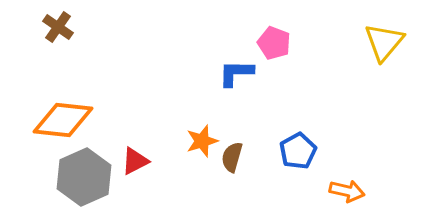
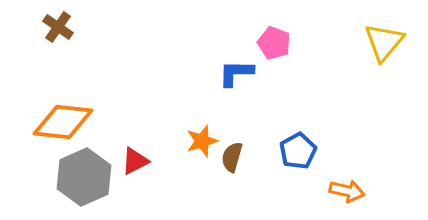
orange diamond: moved 2 px down
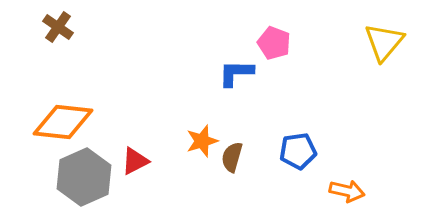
blue pentagon: rotated 21 degrees clockwise
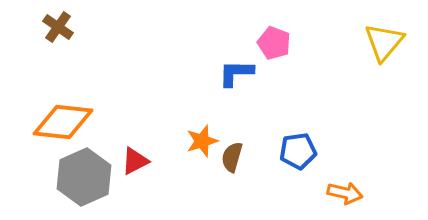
orange arrow: moved 2 px left, 2 px down
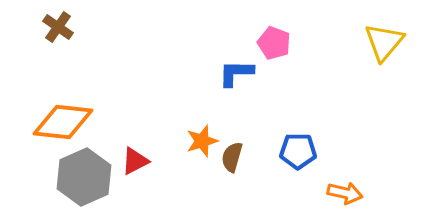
blue pentagon: rotated 9 degrees clockwise
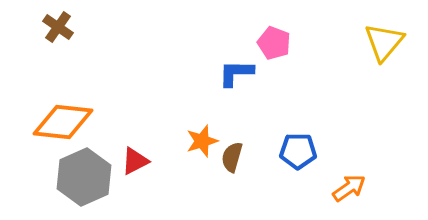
orange arrow: moved 4 px right, 5 px up; rotated 48 degrees counterclockwise
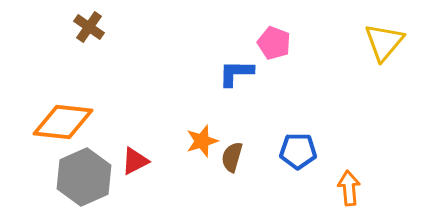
brown cross: moved 31 px right
orange arrow: rotated 60 degrees counterclockwise
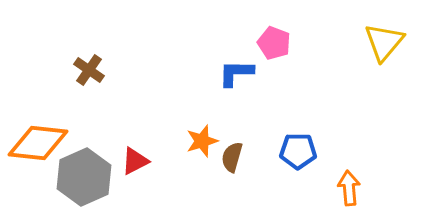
brown cross: moved 43 px down
orange diamond: moved 25 px left, 21 px down
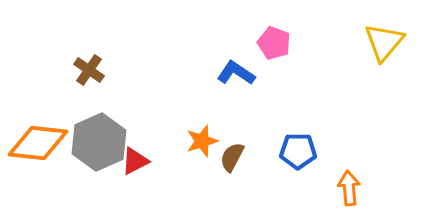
blue L-shape: rotated 33 degrees clockwise
brown semicircle: rotated 12 degrees clockwise
gray hexagon: moved 15 px right, 35 px up
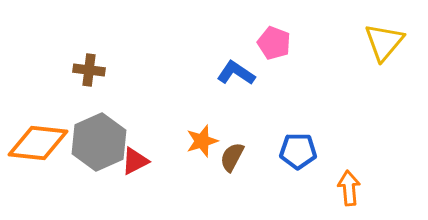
brown cross: rotated 28 degrees counterclockwise
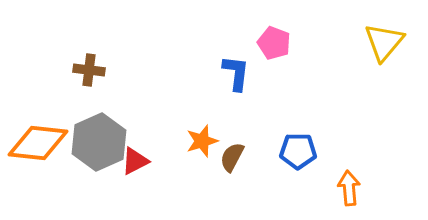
blue L-shape: rotated 63 degrees clockwise
